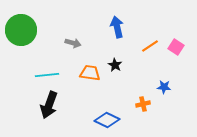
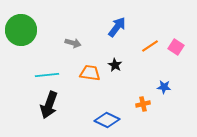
blue arrow: rotated 50 degrees clockwise
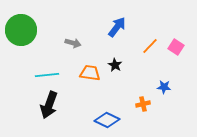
orange line: rotated 12 degrees counterclockwise
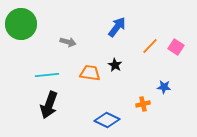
green circle: moved 6 px up
gray arrow: moved 5 px left, 1 px up
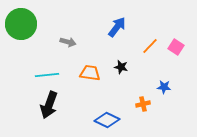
black star: moved 6 px right, 2 px down; rotated 16 degrees counterclockwise
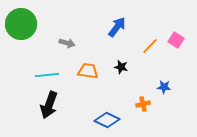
gray arrow: moved 1 px left, 1 px down
pink square: moved 7 px up
orange trapezoid: moved 2 px left, 2 px up
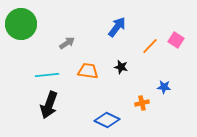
gray arrow: rotated 49 degrees counterclockwise
orange cross: moved 1 px left, 1 px up
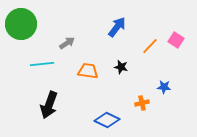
cyan line: moved 5 px left, 11 px up
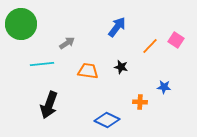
orange cross: moved 2 px left, 1 px up; rotated 16 degrees clockwise
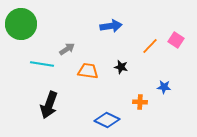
blue arrow: moved 6 px left, 1 px up; rotated 45 degrees clockwise
gray arrow: moved 6 px down
cyan line: rotated 15 degrees clockwise
